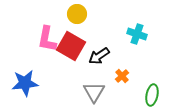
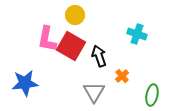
yellow circle: moved 2 px left, 1 px down
black arrow: rotated 105 degrees clockwise
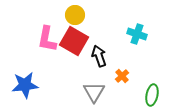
red square: moved 3 px right, 5 px up
blue star: moved 2 px down
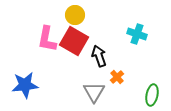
orange cross: moved 5 px left, 1 px down
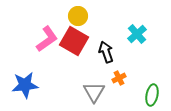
yellow circle: moved 3 px right, 1 px down
cyan cross: rotated 30 degrees clockwise
pink L-shape: rotated 136 degrees counterclockwise
black arrow: moved 7 px right, 4 px up
orange cross: moved 2 px right, 1 px down; rotated 16 degrees clockwise
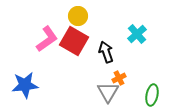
gray triangle: moved 14 px right
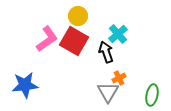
cyan cross: moved 19 px left
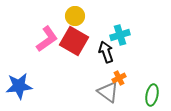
yellow circle: moved 3 px left
cyan cross: moved 2 px right, 1 px down; rotated 24 degrees clockwise
blue star: moved 6 px left, 1 px down
gray triangle: rotated 25 degrees counterclockwise
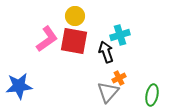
red square: rotated 20 degrees counterclockwise
gray triangle: rotated 35 degrees clockwise
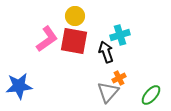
green ellipse: moved 1 px left; rotated 30 degrees clockwise
